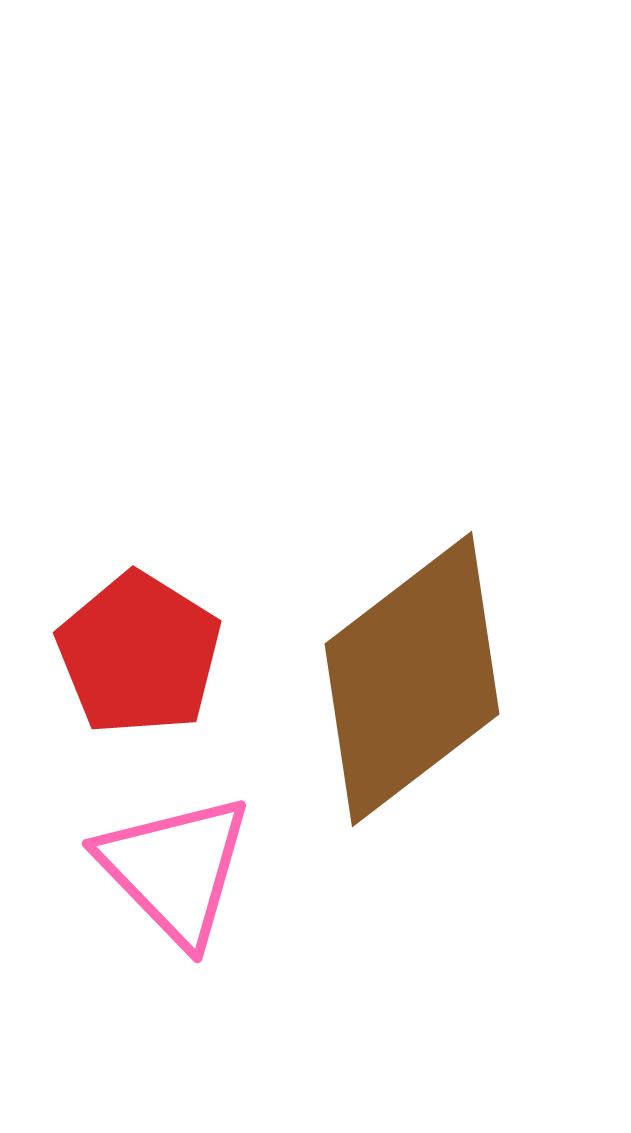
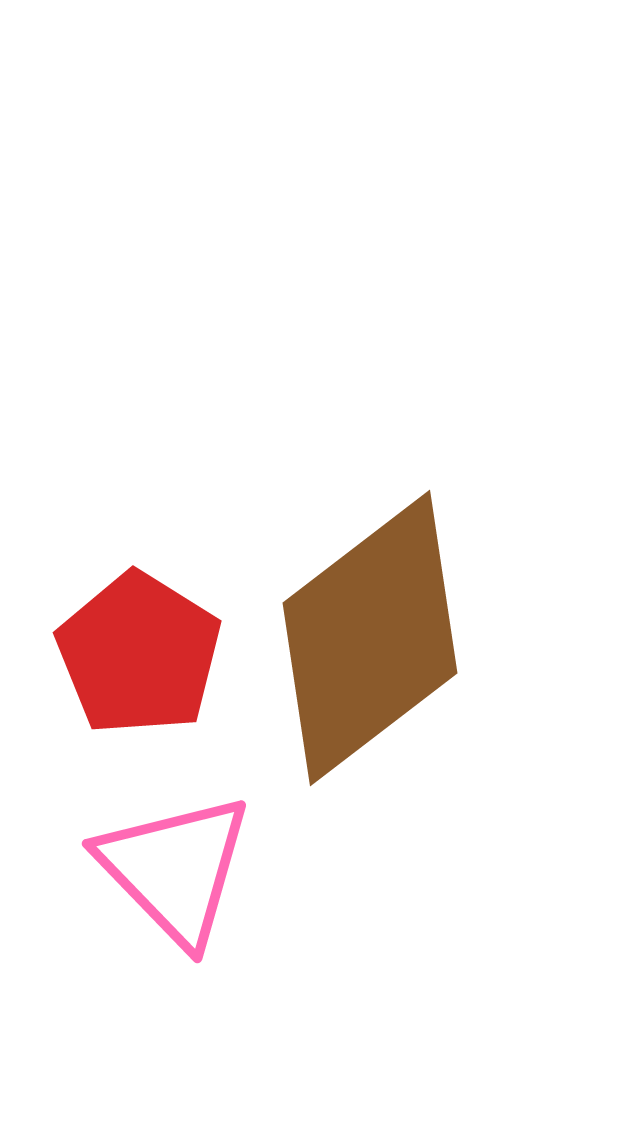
brown diamond: moved 42 px left, 41 px up
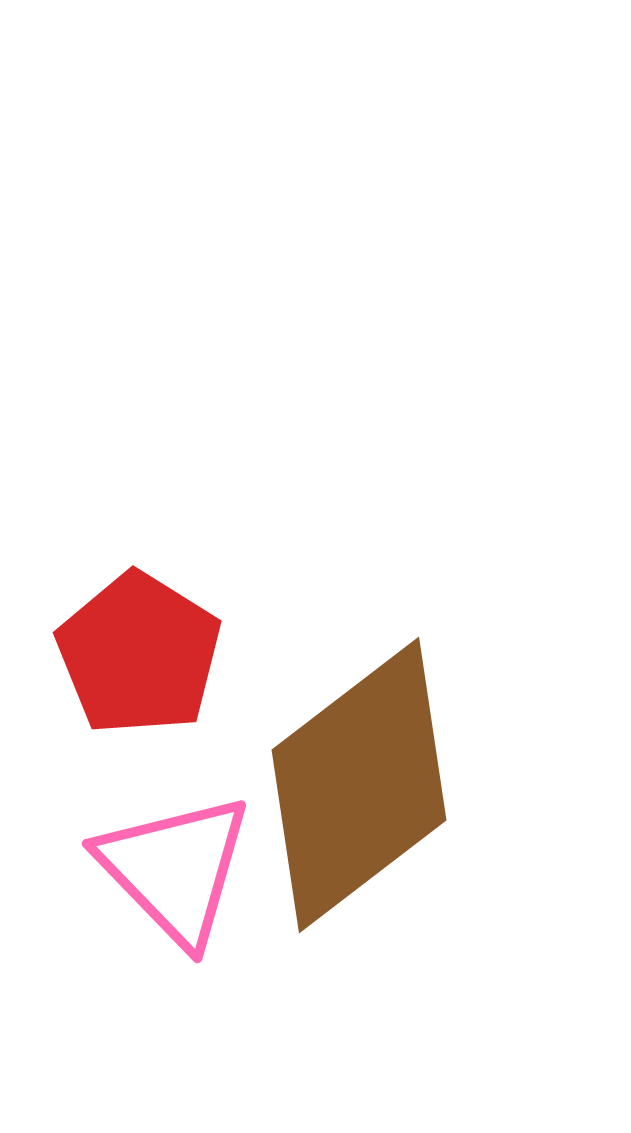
brown diamond: moved 11 px left, 147 px down
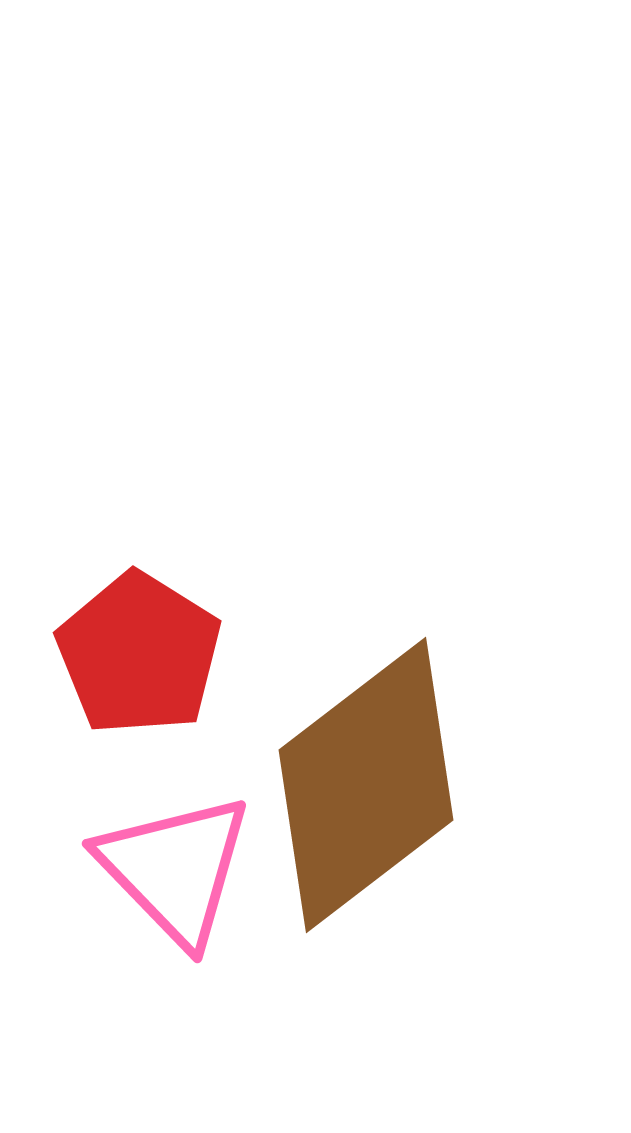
brown diamond: moved 7 px right
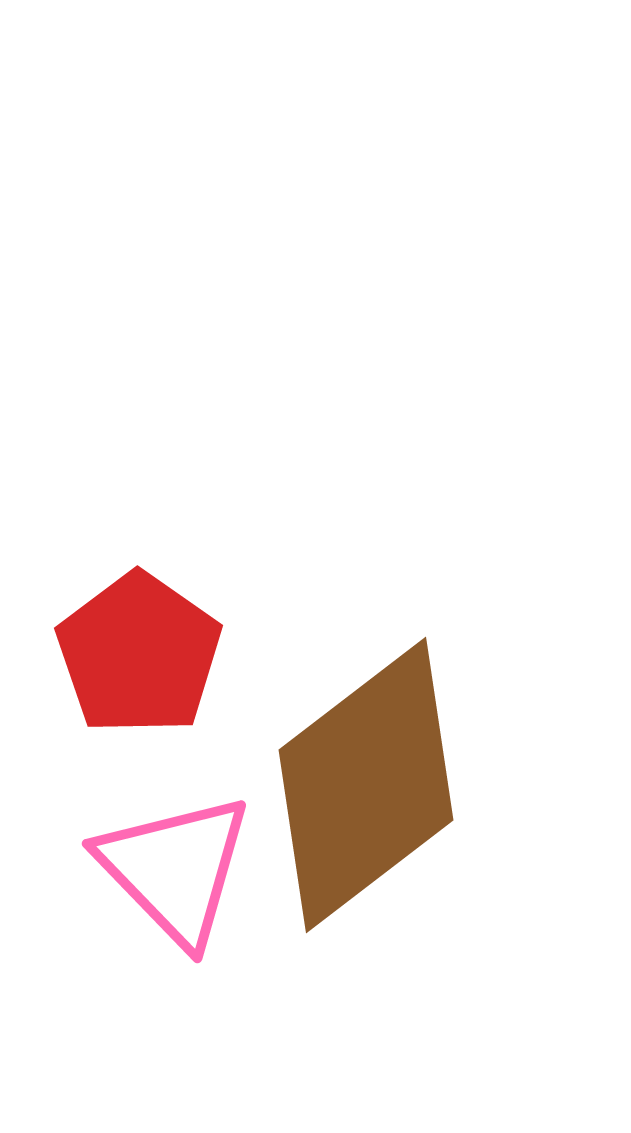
red pentagon: rotated 3 degrees clockwise
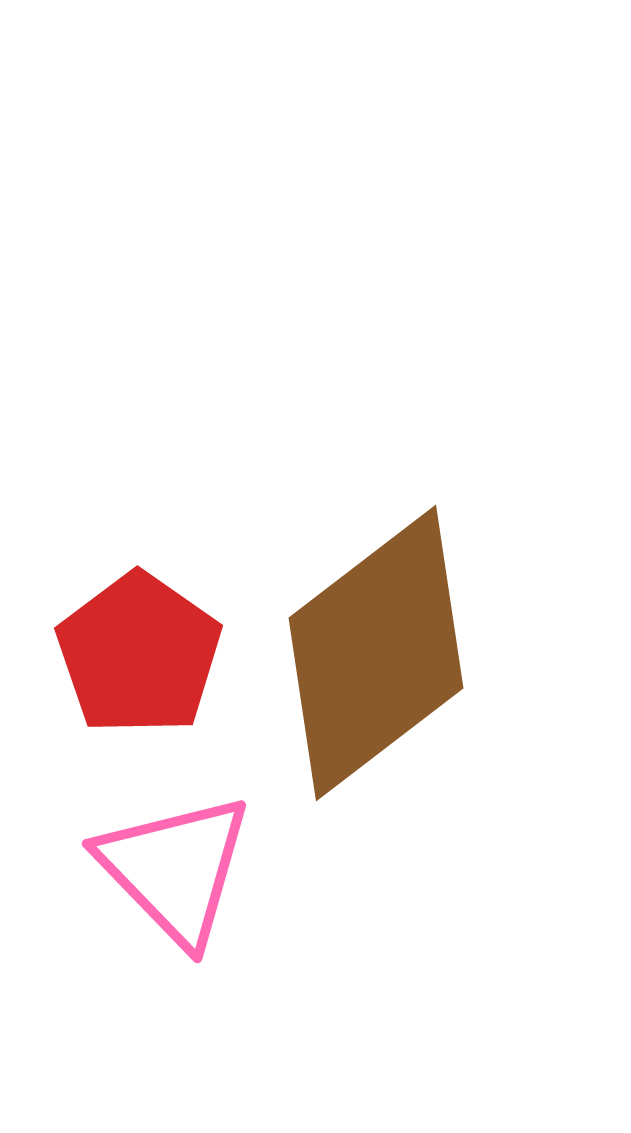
brown diamond: moved 10 px right, 132 px up
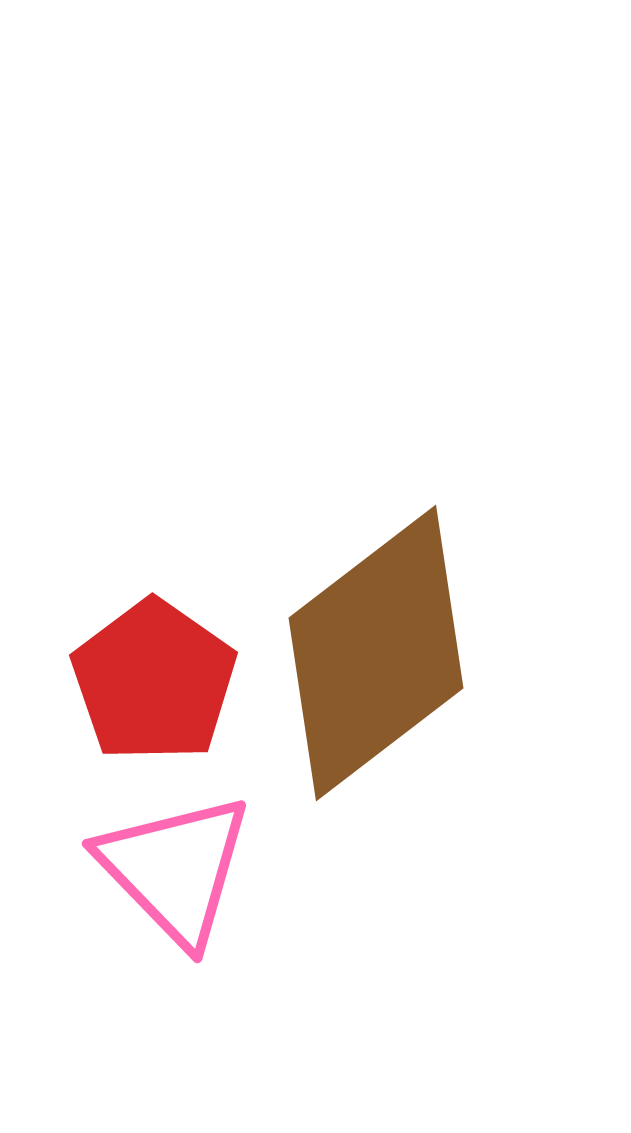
red pentagon: moved 15 px right, 27 px down
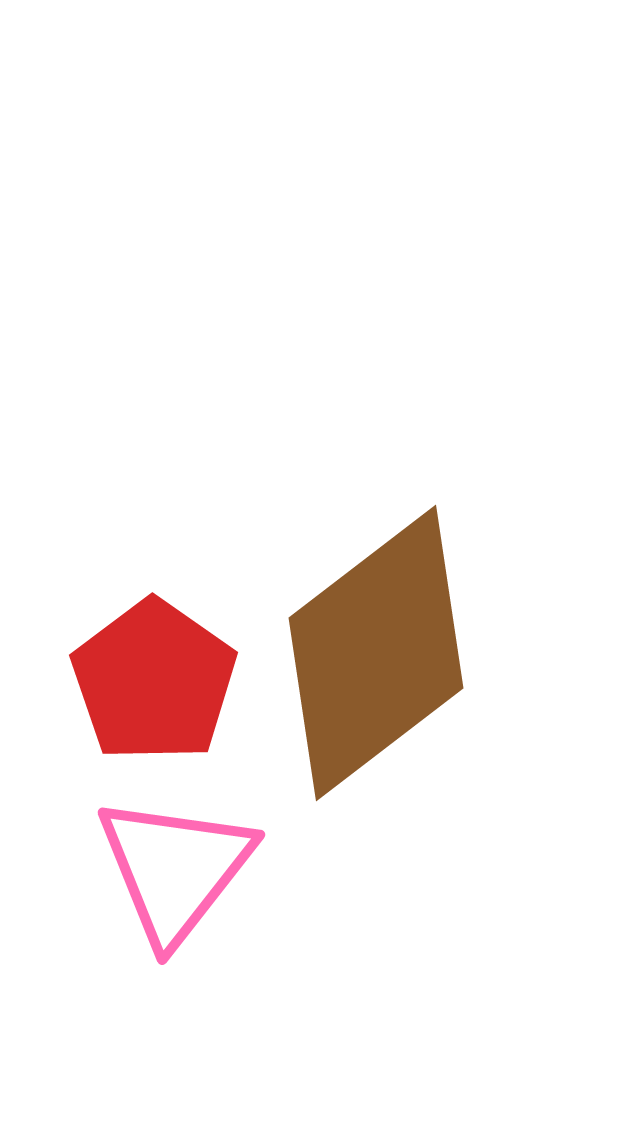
pink triangle: rotated 22 degrees clockwise
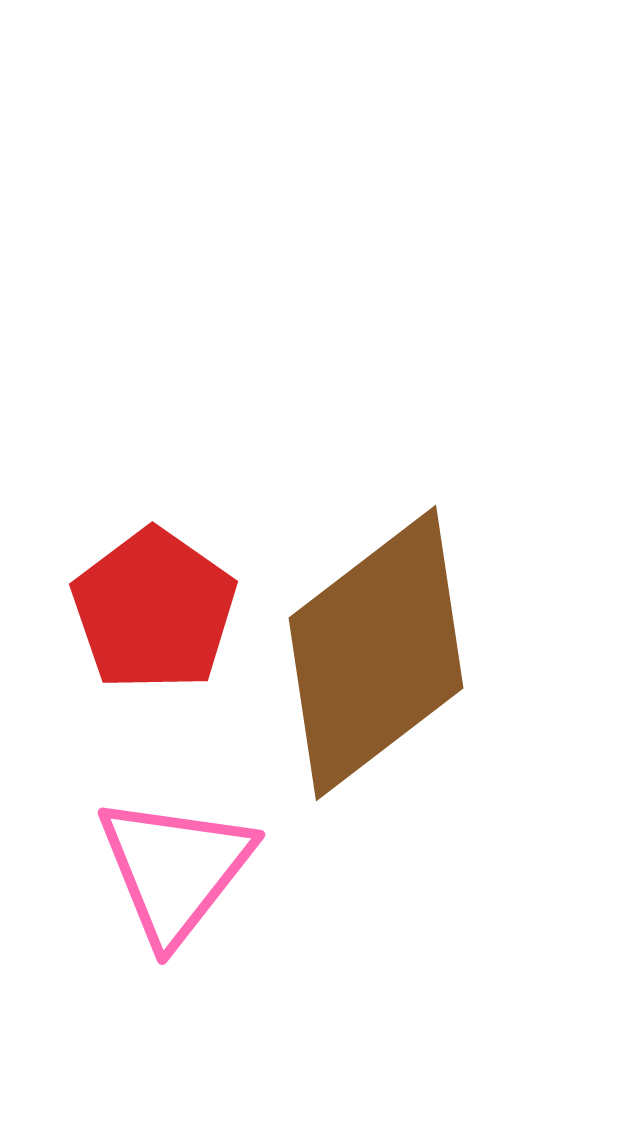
red pentagon: moved 71 px up
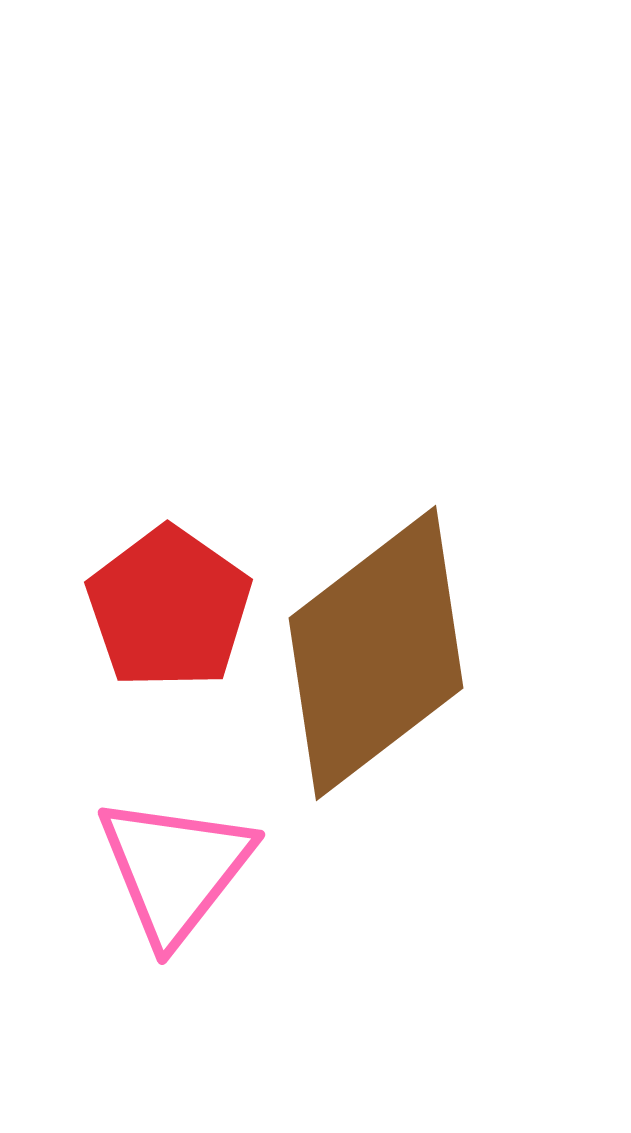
red pentagon: moved 15 px right, 2 px up
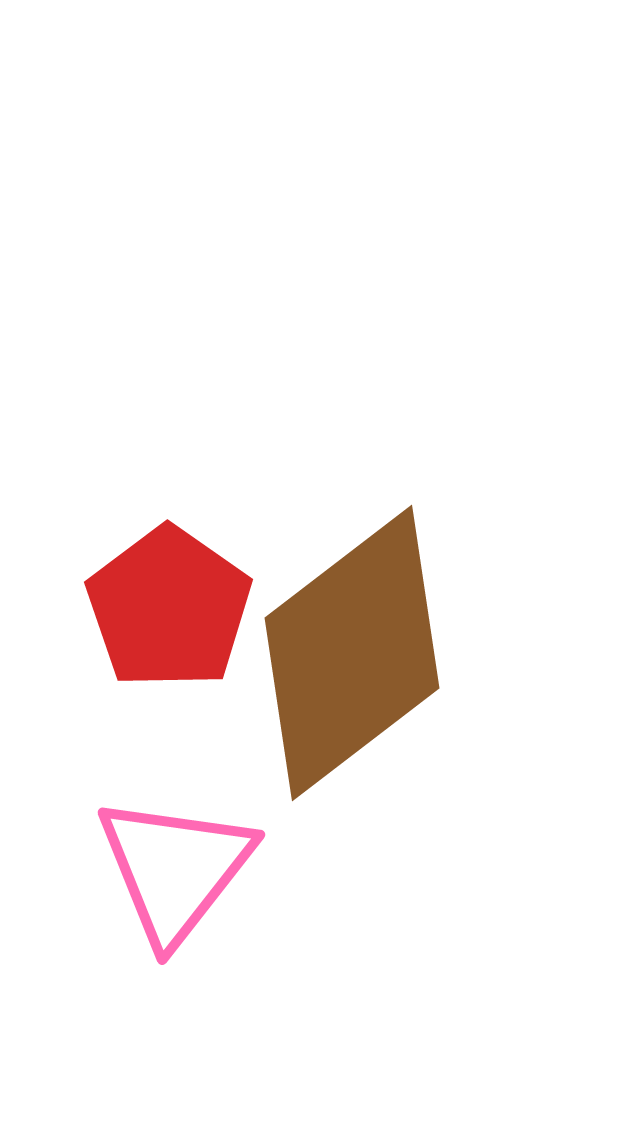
brown diamond: moved 24 px left
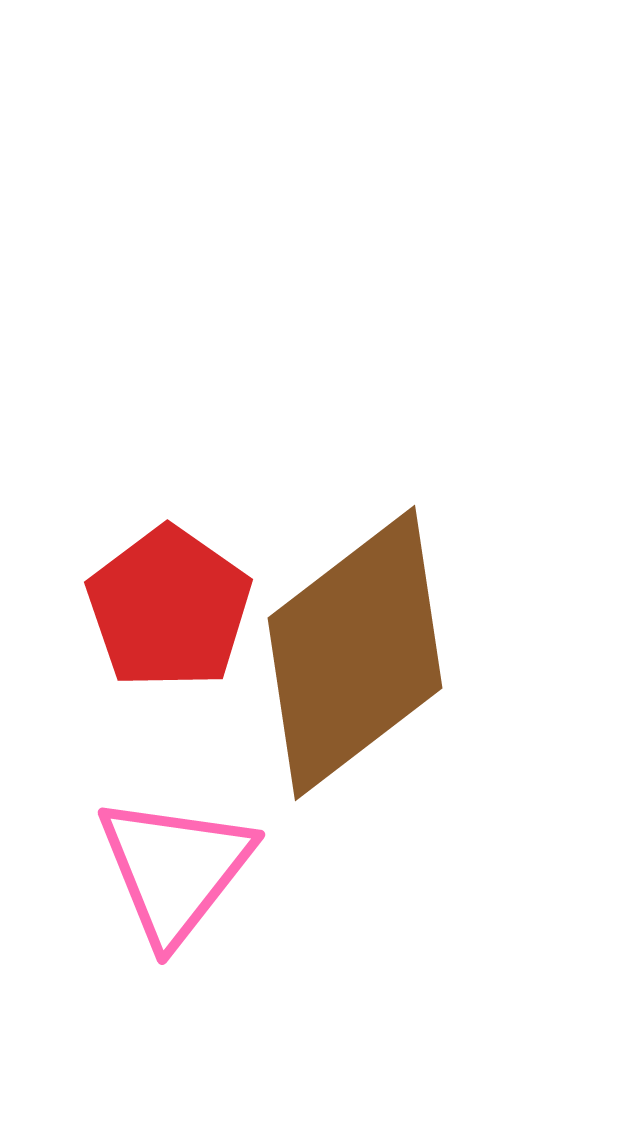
brown diamond: moved 3 px right
